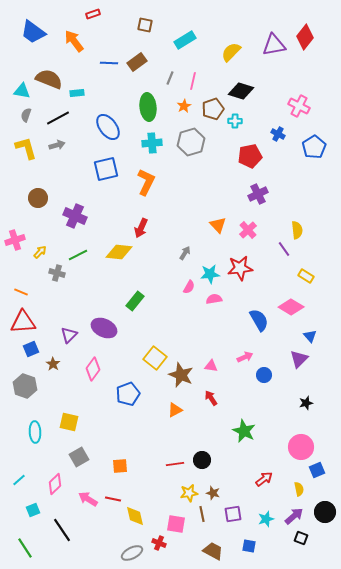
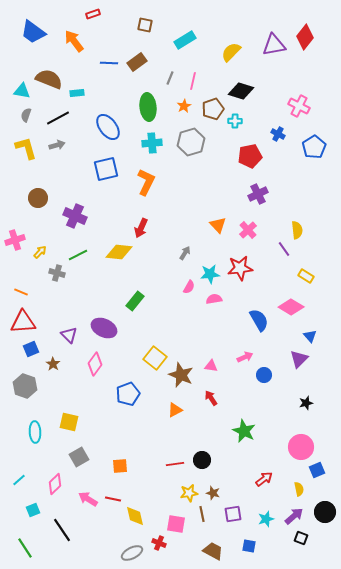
purple triangle at (69, 335): rotated 30 degrees counterclockwise
pink diamond at (93, 369): moved 2 px right, 5 px up
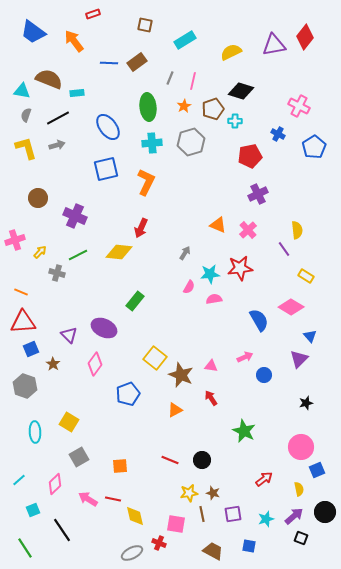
yellow semicircle at (231, 52): rotated 20 degrees clockwise
orange triangle at (218, 225): rotated 24 degrees counterclockwise
yellow square at (69, 422): rotated 18 degrees clockwise
red line at (175, 464): moved 5 px left, 4 px up; rotated 30 degrees clockwise
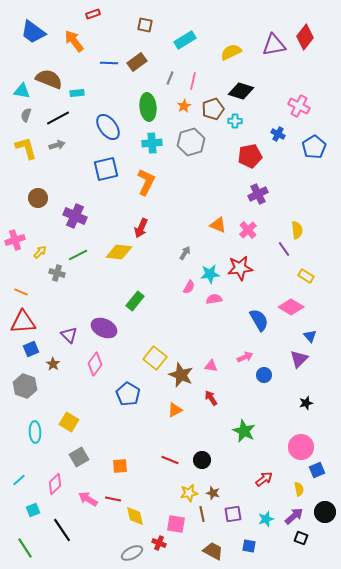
blue pentagon at (128, 394): rotated 20 degrees counterclockwise
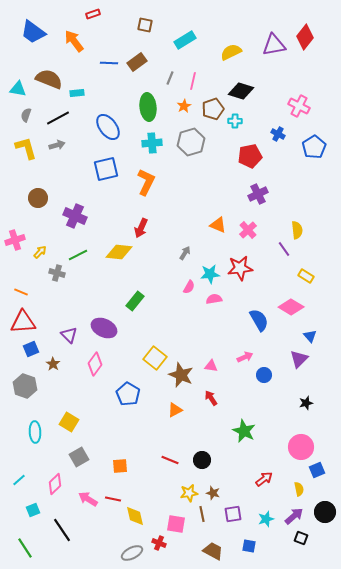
cyan triangle at (22, 91): moved 4 px left, 2 px up
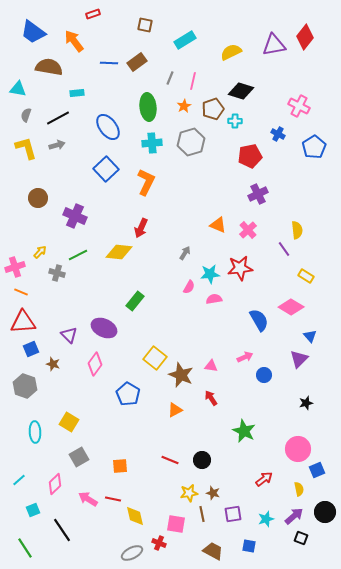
brown semicircle at (49, 79): moved 12 px up; rotated 12 degrees counterclockwise
blue square at (106, 169): rotated 30 degrees counterclockwise
pink cross at (15, 240): moved 27 px down
brown star at (53, 364): rotated 16 degrees counterclockwise
pink circle at (301, 447): moved 3 px left, 2 px down
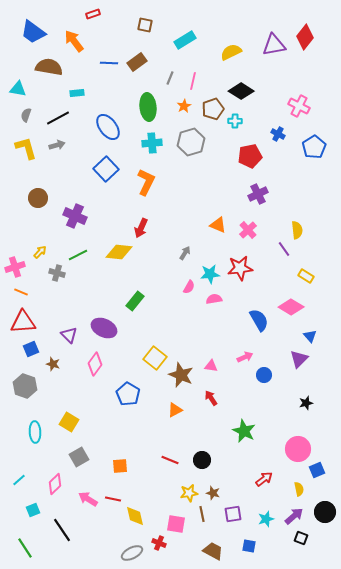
black diamond at (241, 91): rotated 15 degrees clockwise
